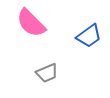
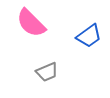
gray trapezoid: moved 1 px up
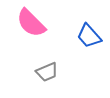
blue trapezoid: rotated 84 degrees clockwise
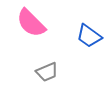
blue trapezoid: rotated 12 degrees counterclockwise
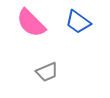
blue trapezoid: moved 11 px left, 14 px up
